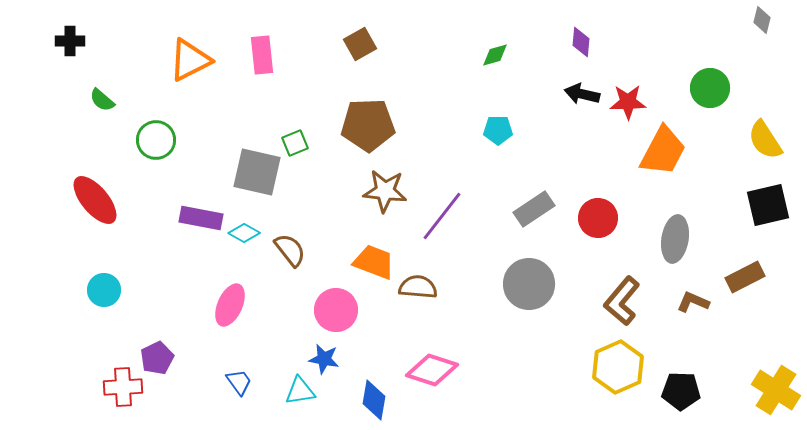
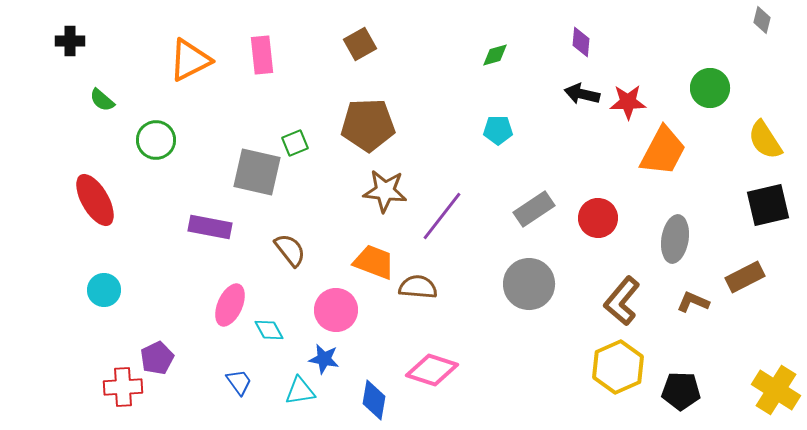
red ellipse at (95, 200): rotated 10 degrees clockwise
purple rectangle at (201, 218): moved 9 px right, 9 px down
cyan diamond at (244, 233): moved 25 px right, 97 px down; rotated 32 degrees clockwise
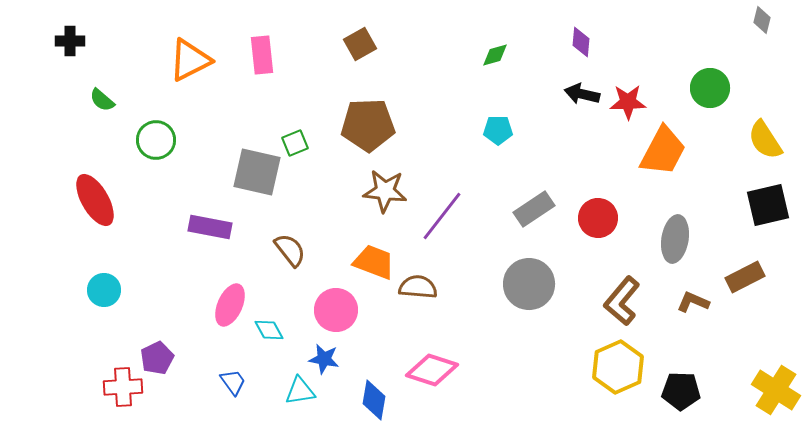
blue trapezoid at (239, 382): moved 6 px left
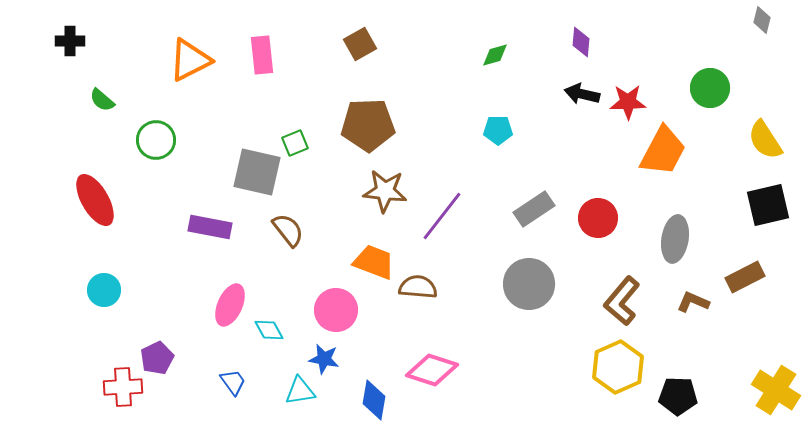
brown semicircle at (290, 250): moved 2 px left, 20 px up
black pentagon at (681, 391): moved 3 px left, 5 px down
